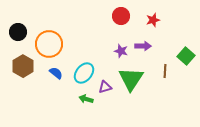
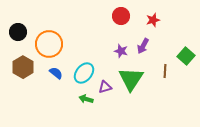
purple arrow: rotated 119 degrees clockwise
brown hexagon: moved 1 px down
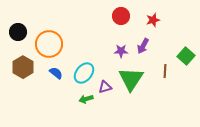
purple star: rotated 16 degrees counterclockwise
green arrow: rotated 32 degrees counterclockwise
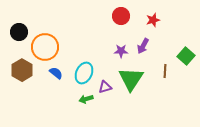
black circle: moved 1 px right
orange circle: moved 4 px left, 3 px down
brown hexagon: moved 1 px left, 3 px down
cyan ellipse: rotated 15 degrees counterclockwise
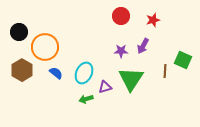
green square: moved 3 px left, 4 px down; rotated 18 degrees counterclockwise
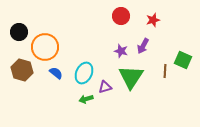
purple star: rotated 16 degrees clockwise
brown hexagon: rotated 15 degrees counterclockwise
green triangle: moved 2 px up
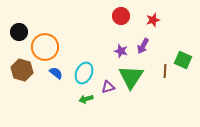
purple triangle: moved 3 px right
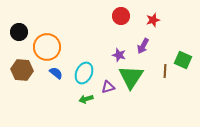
orange circle: moved 2 px right
purple star: moved 2 px left, 4 px down
brown hexagon: rotated 10 degrees counterclockwise
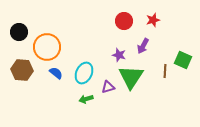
red circle: moved 3 px right, 5 px down
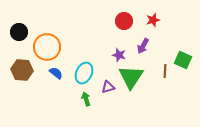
green arrow: rotated 88 degrees clockwise
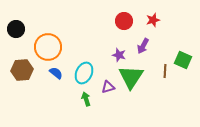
black circle: moved 3 px left, 3 px up
orange circle: moved 1 px right
brown hexagon: rotated 10 degrees counterclockwise
